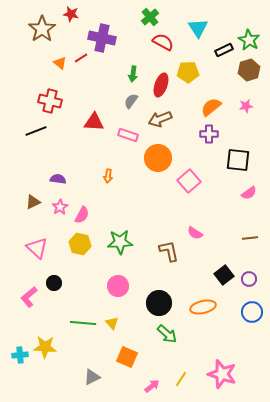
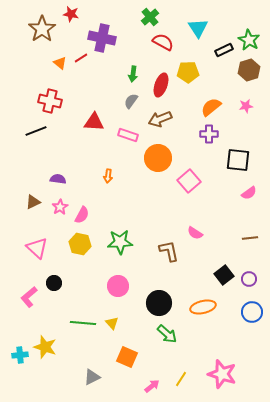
yellow star at (45, 347): rotated 15 degrees clockwise
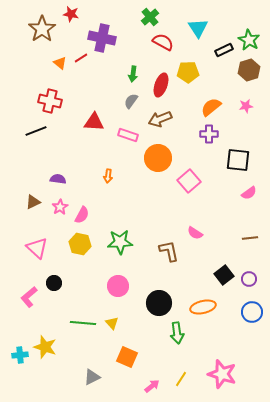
green arrow at (167, 334): moved 10 px right, 1 px up; rotated 40 degrees clockwise
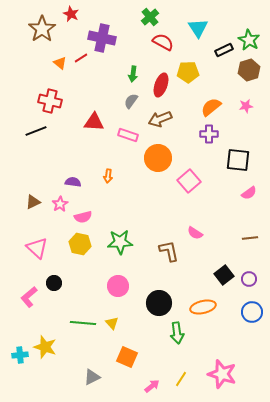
red star at (71, 14): rotated 14 degrees clockwise
purple semicircle at (58, 179): moved 15 px right, 3 px down
pink star at (60, 207): moved 3 px up
pink semicircle at (82, 215): moved 1 px right, 2 px down; rotated 48 degrees clockwise
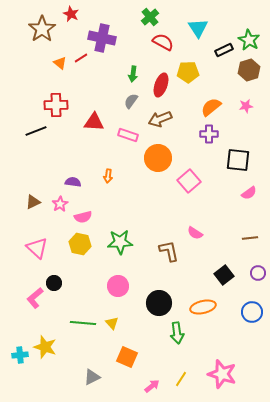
red cross at (50, 101): moved 6 px right, 4 px down; rotated 15 degrees counterclockwise
purple circle at (249, 279): moved 9 px right, 6 px up
pink L-shape at (29, 297): moved 6 px right, 1 px down
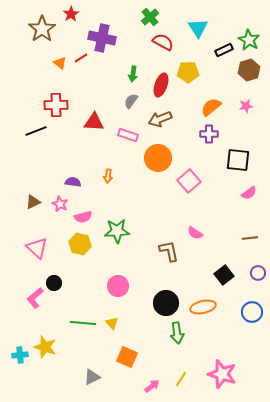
red star at (71, 14): rotated 14 degrees clockwise
pink star at (60, 204): rotated 14 degrees counterclockwise
green star at (120, 242): moved 3 px left, 11 px up
black circle at (159, 303): moved 7 px right
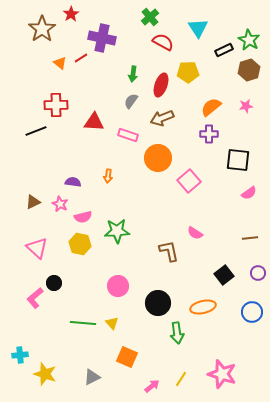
brown arrow at (160, 119): moved 2 px right, 1 px up
black circle at (166, 303): moved 8 px left
yellow star at (45, 347): moved 27 px down
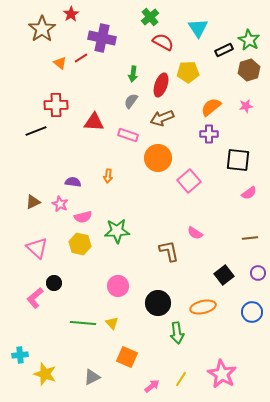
pink star at (222, 374): rotated 12 degrees clockwise
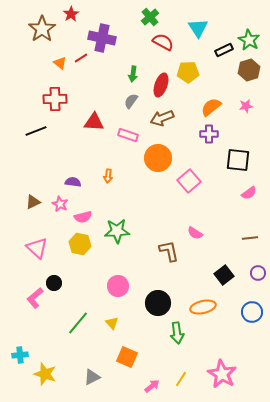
red cross at (56, 105): moved 1 px left, 6 px up
green line at (83, 323): moved 5 px left; rotated 55 degrees counterclockwise
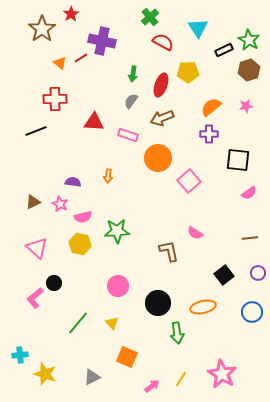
purple cross at (102, 38): moved 3 px down
